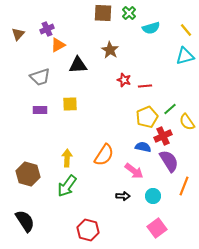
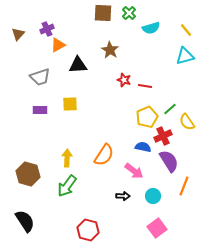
red line: rotated 16 degrees clockwise
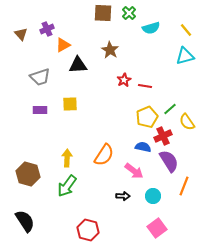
brown triangle: moved 3 px right; rotated 24 degrees counterclockwise
orange triangle: moved 5 px right
red star: rotated 24 degrees clockwise
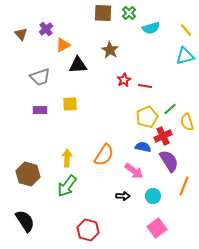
purple cross: moved 1 px left; rotated 16 degrees counterclockwise
yellow semicircle: rotated 18 degrees clockwise
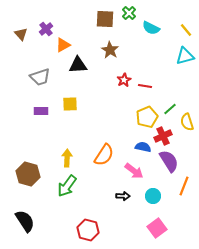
brown square: moved 2 px right, 6 px down
cyan semicircle: rotated 42 degrees clockwise
purple rectangle: moved 1 px right, 1 px down
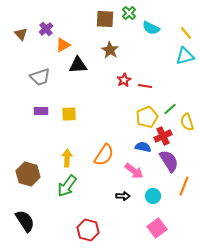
yellow line: moved 3 px down
yellow square: moved 1 px left, 10 px down
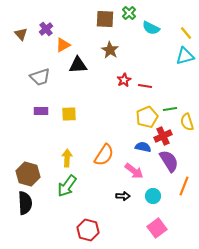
green line: rotated 32 degrees clockwise
black semicircle: moved 18 px up; rotated 30 degrees clockwise
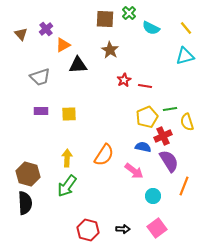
yellow line: moved 5 px up
black arrow: moved 33 px down
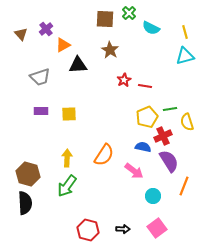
yellow line: moved 1 px left, 4 px down; rotated 24 degrees clockwise
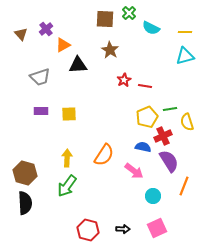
yellow line: rotated 72 degrees counterclockwise
brown hexagon: moved 3 px left, 1 px up
pink square: rotated 12 degrees clockwise
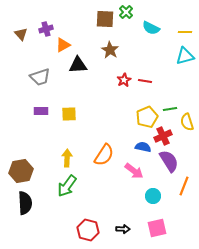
green cross: moved 3 px left, 1 px up
purple cross: rotated 24 degrees clockwise
red line: moved 5 px up
brown hexagon: moved 4 px left, 2 px up; rotated 25 degrees counterclockwise
pink square: rotated 12 degrees clockwise
